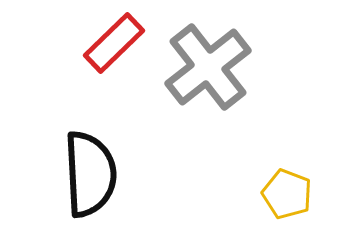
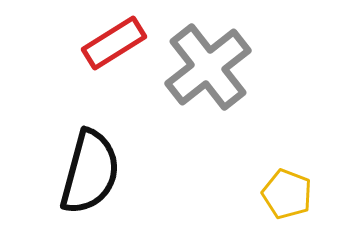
red rectangle: rotated 12 degrees clockwise
black semicircle: moved 2 px up; rotated 18 degrees clockwise
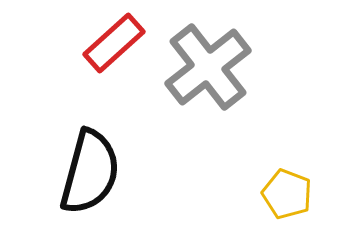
red rectangle: rotated 10 degrees counterclockwise
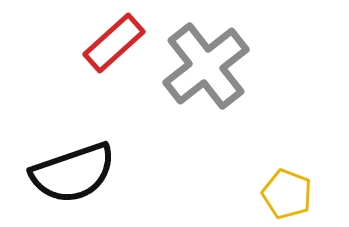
gray cross: moved 2 px left, 1 px up
black semicircle: moved 17 px left, 1 px down; rotated 56 degrees clockwise
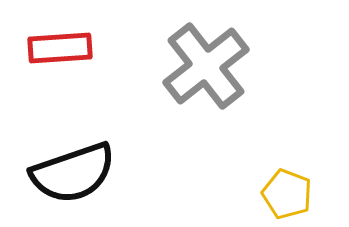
red rectangle: moved 54 px left, 5 px down; rotated 38 degrees clockwise
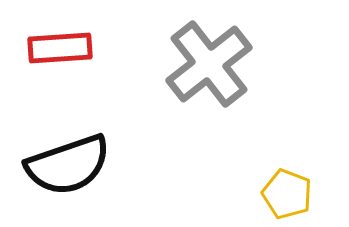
gray cross: moved 3 px right, 2 px up
black semicircle: moved 5 px left, 8 px up
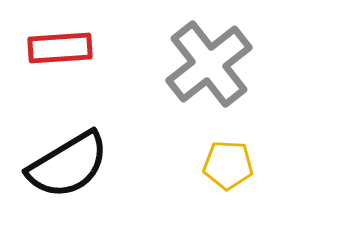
black semicircle: rotated 12 degrees counterclockwise
yellow pentagon: moved 59 px left, 29 px up; rotated 18 degrees counterclockwise
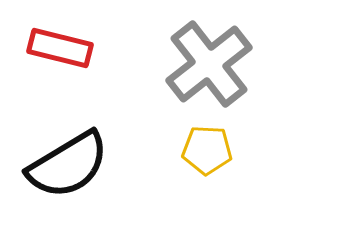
red rectangle: rotated 18 degrees clockwise
yellow pentagon: moved 21 px left, 15 px up
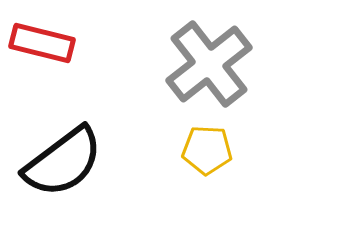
red rectangle: moved 18 px left, 5 px up
black semicircle: moved 5 px left, 3 px up; rotated 6 degrees counterclockwise
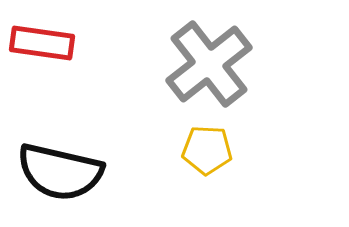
red rectangle: rotated 6 degrees counterclockwise
black semicircle: moved 3 px left, 10 px down; rotated 50 degrees clockwise
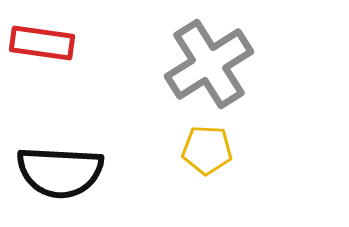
gray cross: rotated 6 degrees clockwise
black semicircle: rotated 10 degrees counterclockwise
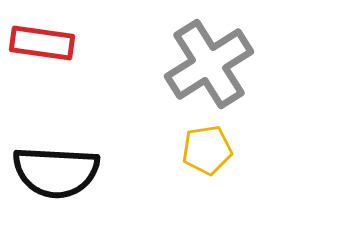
yellow pentagon: rotated 12 degrees counterclockwise
black semicircle: moved 4 px left
